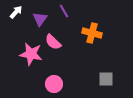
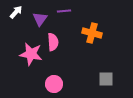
purple line: rotated 64 degrees counterclockwise
pink semicircle: rotated 138 degrees counterclockwise
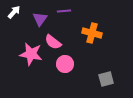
white arrow: moved 2 px left
pink semicircle: rotated 132 degrees clockwise
gray square: rotated 14 degrees counterclockwise
pink circle: moved 11 px right, 20 px up
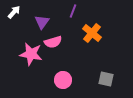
purple line: moved 9 px right; rotated 64 degrees counterclockwise
purple triangle: moved 2 px right, 3 px down
orange cross: rotated 24 degrees clockwise
pink semicircle: rotated 54 degrees counterclockwise
pink circle: moved 2 px left, 16 px down
gray square: rotated 28 degrees clockwise
